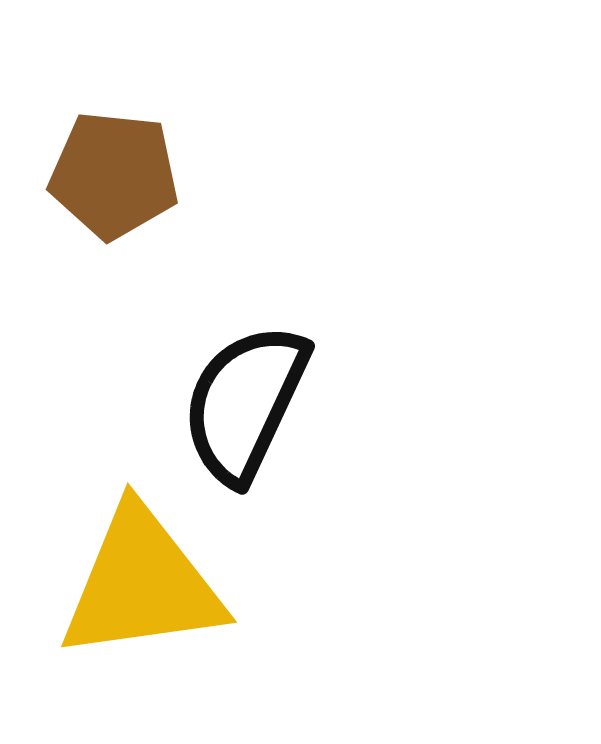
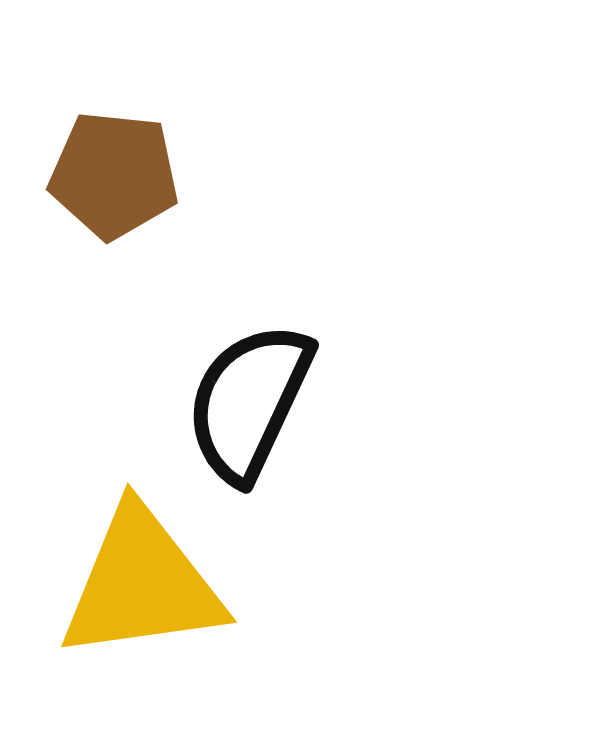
black semicircle: moved 4 px right, 1 px up
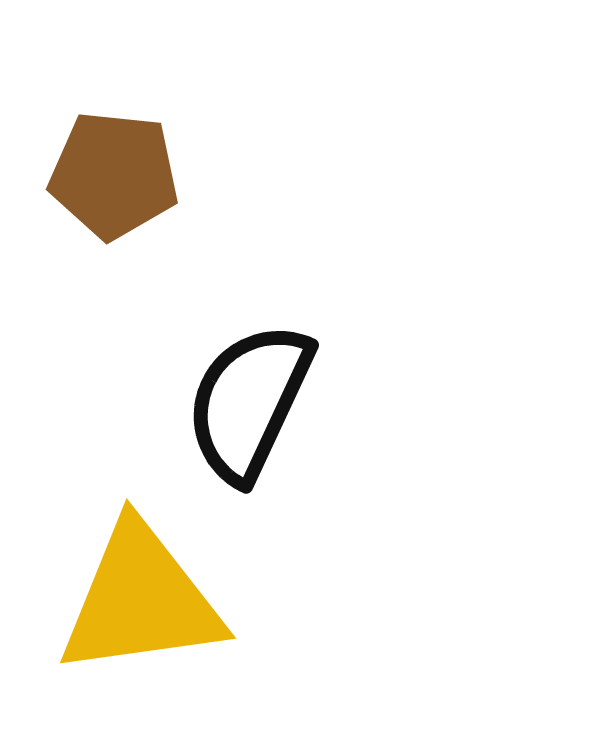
yellow triangle: moved 1 px left, 16 px down
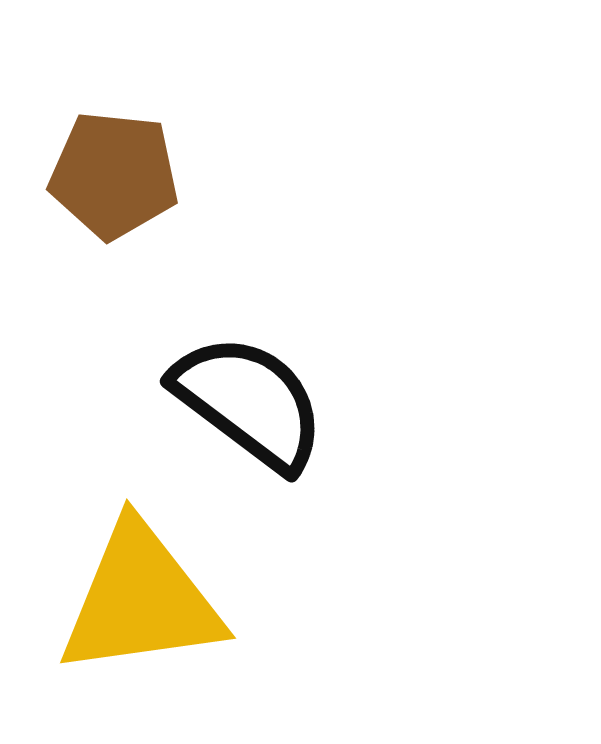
black semicircle: rotated 102 degrees clockwise
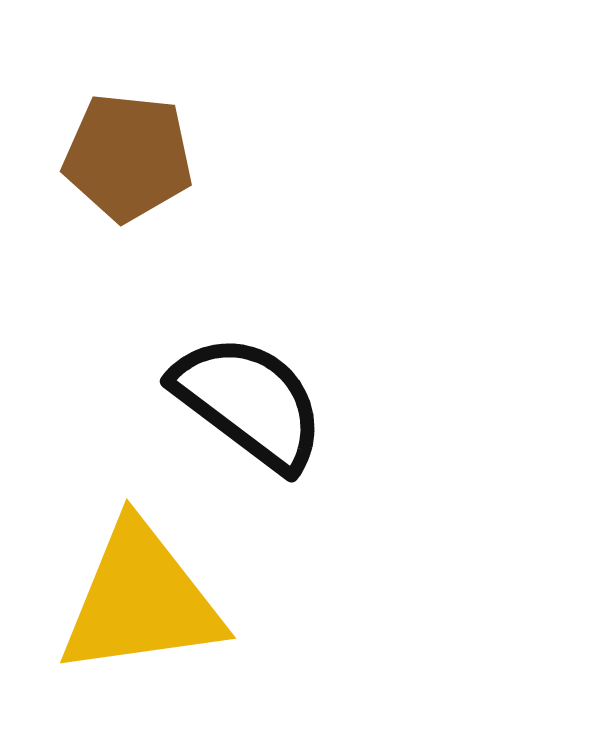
brown pentagon: moved 14 px right, 18 px up
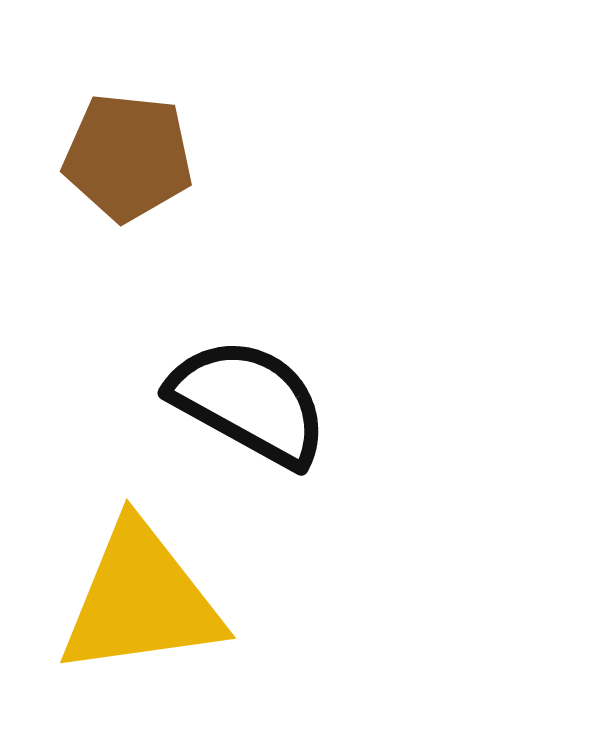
black semicircle: rotated 8 degrees counterclockwise
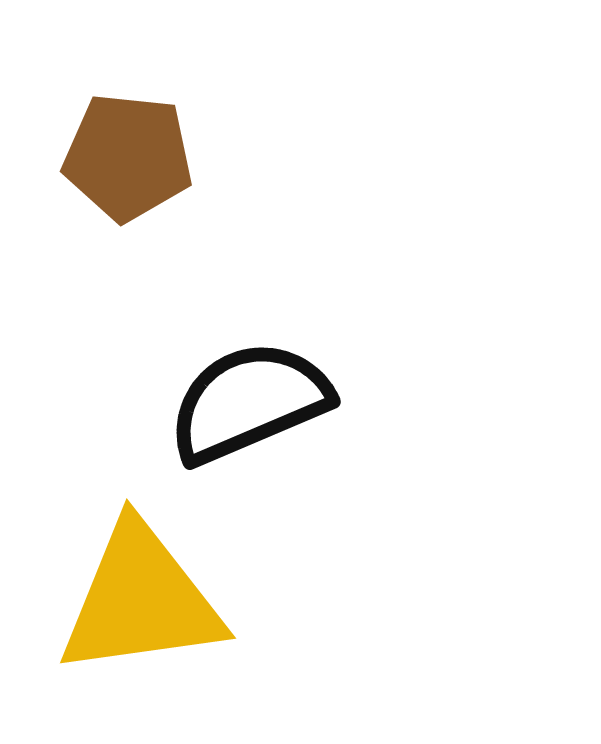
black semicircle: rotated 52 degrees counterclockwise
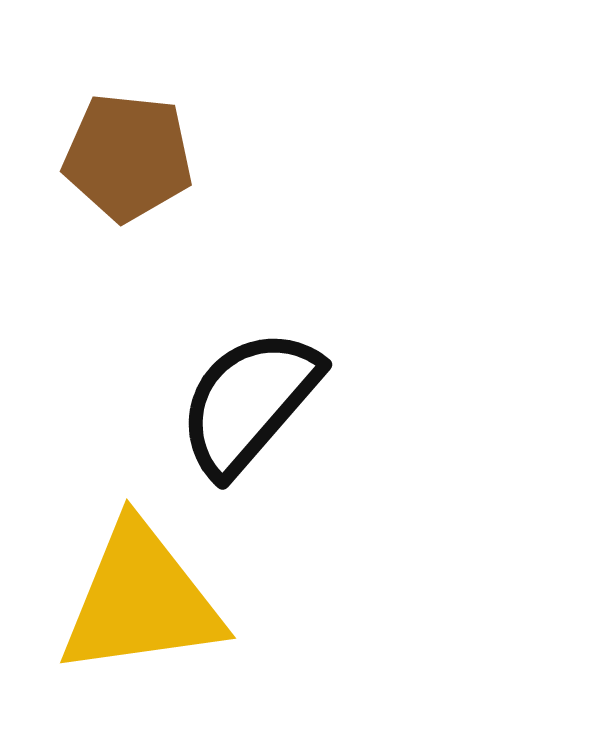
black semicircle: rotated 26 degrees counterclockwise
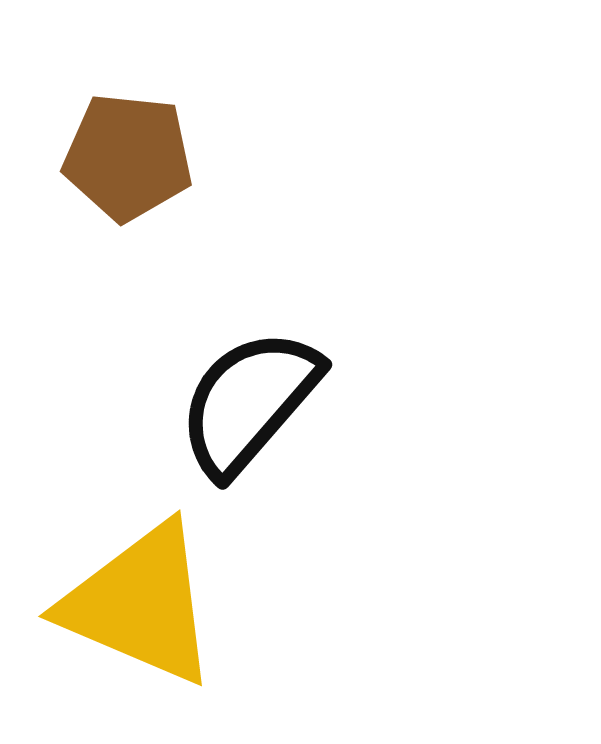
yellow triangle: moved 1 px left, 4 px down; rotated 31 degrees clockwise
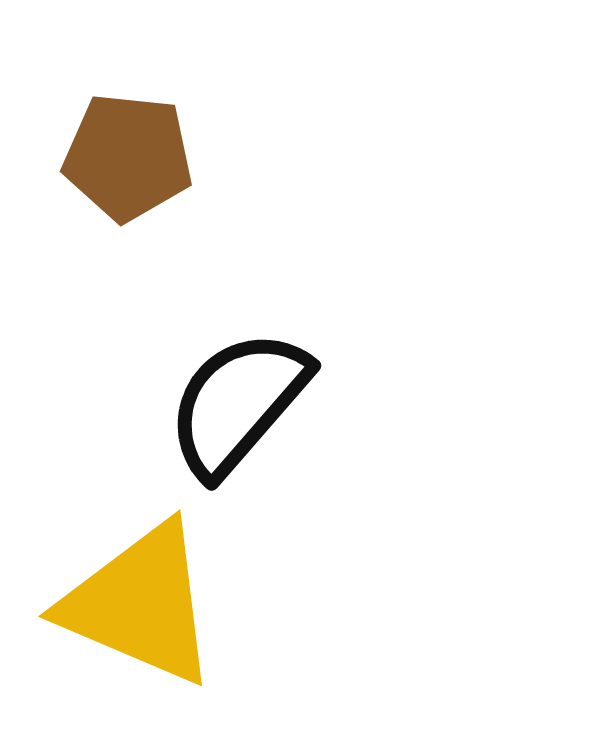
black semicircle: moved 11 px left, 1 px down
